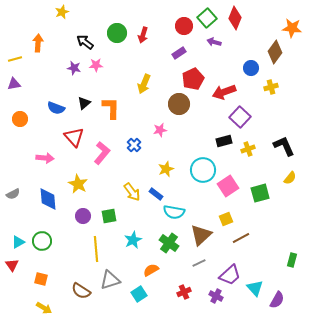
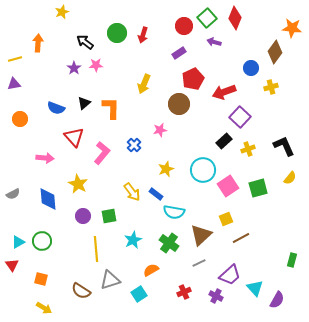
purple star at (74, 68): rotated 24 degrees clockwise
black rectangle at (224, 141): rotated 28 degrees counterclockwise
green square at (260, 193): moved 2 px left, 5 px up
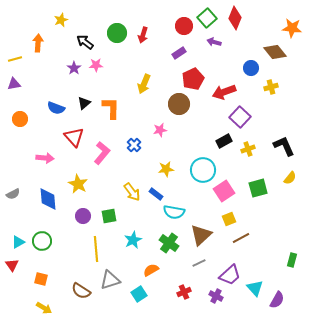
yellow star at (62, 12): moved 1 px left, 8 px down
brown diamond at (275, 52): rotated 75 degrees counterclockwise
black rectangle at (224, 141): rotated 14 degrees clockwise
yellow star at (166, 169): rotated 14 degrees clockwise
pink square at (228, 186): moved 4 px left, 5 px down
yellow square at (226, 219): moved 3 px right
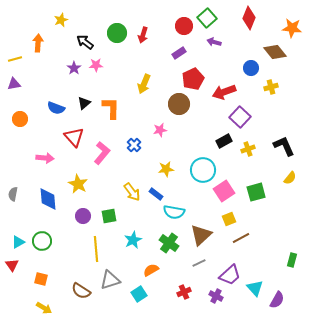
red diamond at (235, 18): moved 14 px right
green square at (258, 188): moved 2 px left, 4 px down
gray semicircle at (13, 194): rotated 128 degrees clockwise
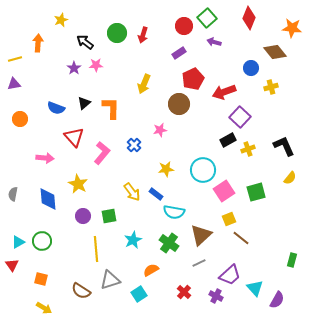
black rectangle at (224, 141): moved 4 px right, 1 px up
brown line at (241, 238): rotated 66 degrees clockwise
red cross at (184, 292): rotated 24 degrees counterclockwise
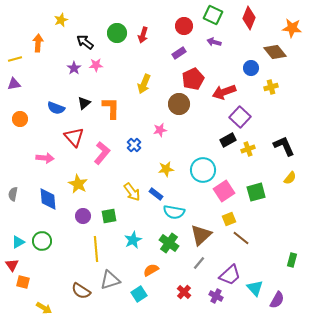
green square at (207, 18): moved 6 px right, 3 px up; rotated 24 degrees counterclockwise
gray line at (199, 263): rotated 24 degrees counterclockwise
orange square at (41, 279): moved 18 px left, 3 px down
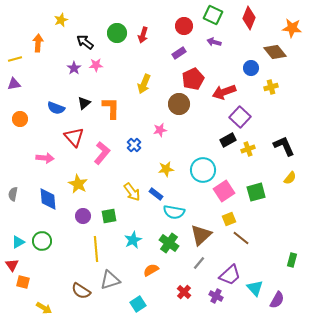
cyan square at (139, 294): moved 1 px left, 10 px down
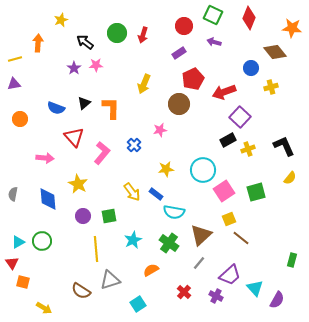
red triangle at (12, 265): moved 2 px up
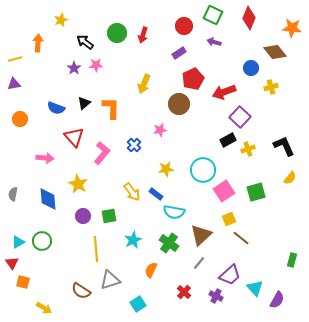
orange semicircle at (151, 270): rotated 35 degrees counterclockwise
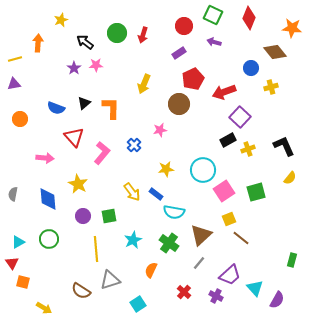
green circle at (42, 241): moved 7 px right, 2 px up
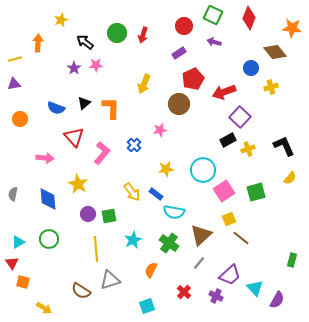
purple circle at (83, 216): moved 5 px right, 2 px up
cyan square at (138, 304): moved 9 px right, 2 px down; rotated 14 degrees clockwise
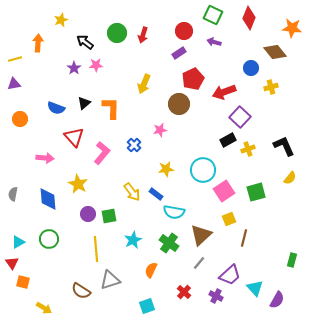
red circle at (184, 26): moved 5 px down
brown line at (241, 238): moved 3 px right; rotated 66 degrees clockwise
